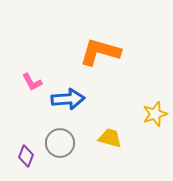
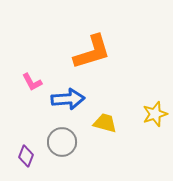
orange L-shape: moved 8 px left; rotated 147 degrees clockwise
yellow trapezoid: moved 5 px left, 15 px up
gray circle: moved 2 px right, 1 px up
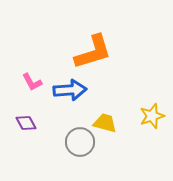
orange L-shape: moved 1 px right
blue arrow: moved 2 px right, 9 px up
yellow star: moved 3 px left, 2 px down
gray circle: moved 18 px right
purple diamond: moved 33 px up; rotated 50 degrees counterclockwise
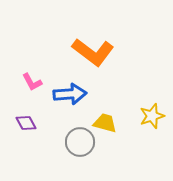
orange L-shape: rotated 54 degrees clockwise
blue arrow: moved 4 px down
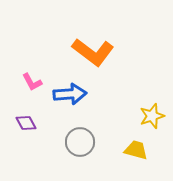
yellow trapezoid: moved 31 px right, 27 px down
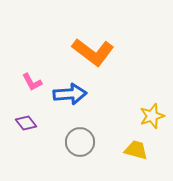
purple diamond: rotated 10 degrees counterclockwise
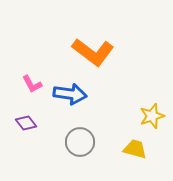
pink L-shape: moved 2 px down
blue arrow: rotated 12 degrees clockwise
yellow trapezoid: moved 1 px left, 1 px up
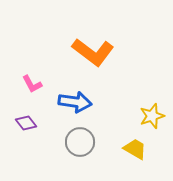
blue arrow: moved 5 px right, 8 px down
yellow trapezoid: rotated 15 degrees clockwise
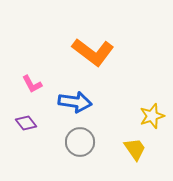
yellow trapezoid: rotated 25 degrees clockwise
